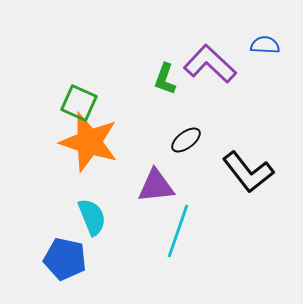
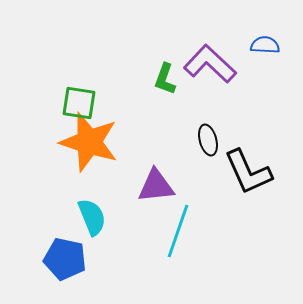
green square: rotated 15 degrees counterclockwise
black ellipse: moved 22 px right; rotated 68 degrees counterclockwise
black L-shape: rotated 14 degrees clockwise
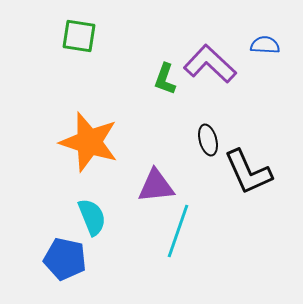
green square: moved 67 px up
